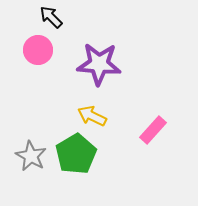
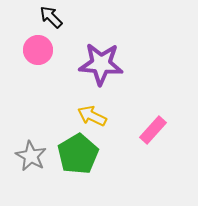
purple star: moved 2 px right
green pentagon: moved 2 px right
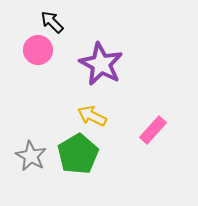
black arrow: moved 1 px right, 5 px down
purple star: rotated 24 degrees clockwise
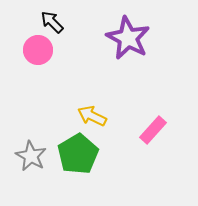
purple star: moved 27 px right, 26 px up
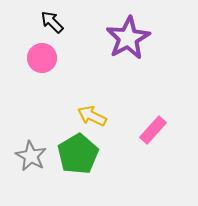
purple star: rotated 15 degrees clockwise
pink circle: moved 4 px right, 8 px down
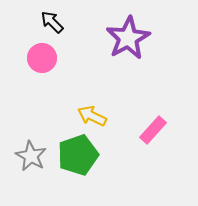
green pentagon: moved 1 px down; rotated 12 degrees clockwise
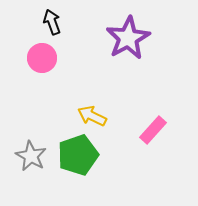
black arrow: rotated 25 degrees clockwise
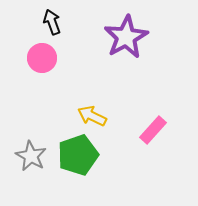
purple star: moved 2 px left, 1 px up
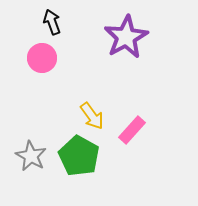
yellow arrow: rotated 152 degrees counterclockwise
pink rectangle: moved 21 px left
green pentagon: moved 1 px right, 1 px down; rotated 24 degrees counterclockwise
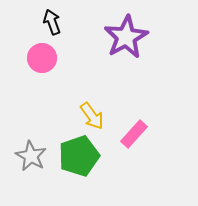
pink rectangle: moved 2 px right, 4 px down
green pentagon: rotated 24 degrees clockwise
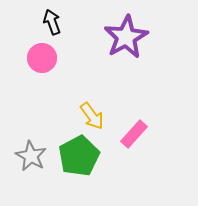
green pentagon: rotated 9 degrees counterclockwise
